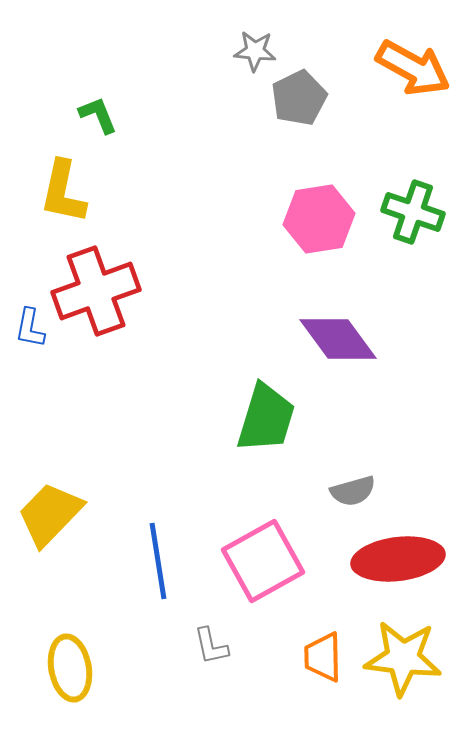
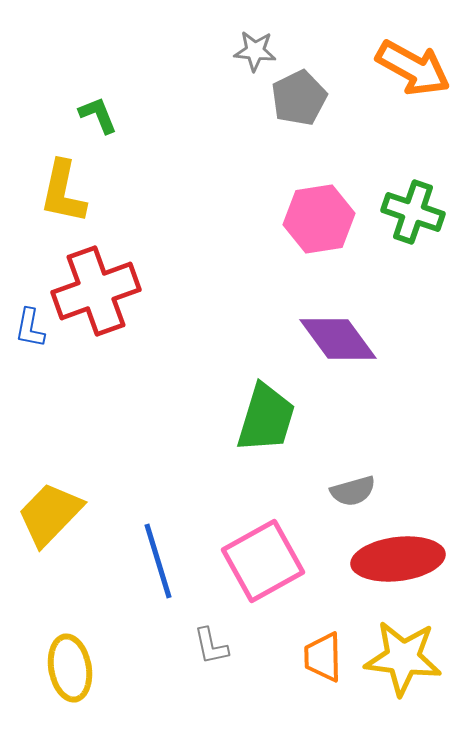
blue line: rotated 8 degrees counterclockwise
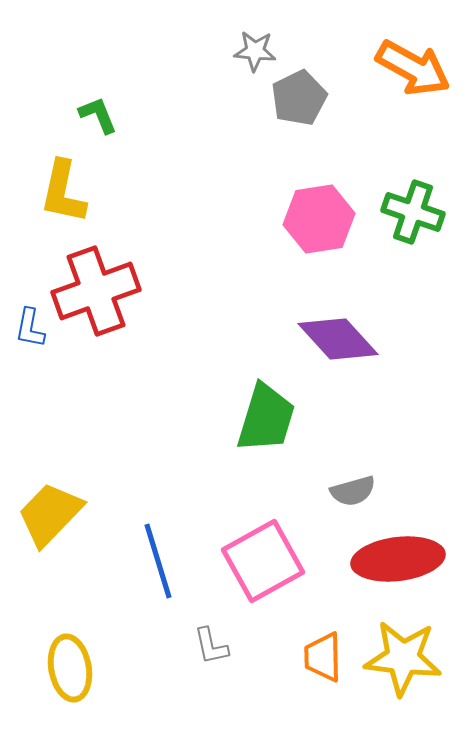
purple diamond: rotated 6 degrees counterclockwise
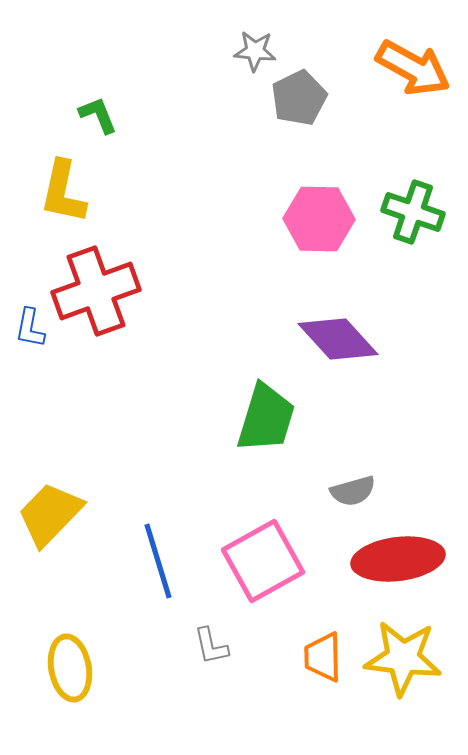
pink hexagon: rotated 10 degrees clockwise
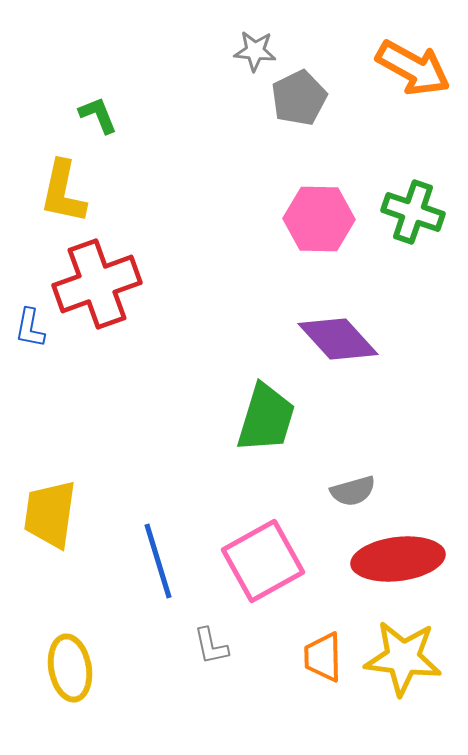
red cross: moved 1 px right, 7 px up
yellow trapezoid: rotated 36 degrees counterclockwise
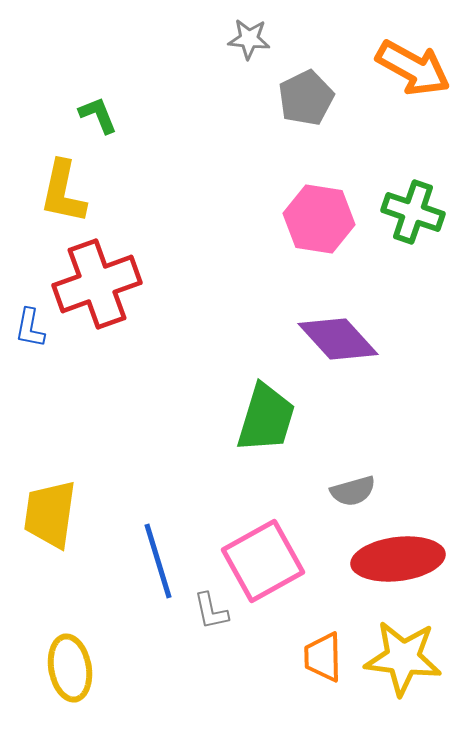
gray star: moved 6 px left, 12 px up
gray pentagon: moved 7 px right
pink hexagon: rotated 8 degrees clockwise
gray L-shape: moved 35 px up
